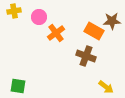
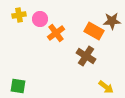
yellow cross: moved 5 px right, 4 px down
pink circle: moved 1 px right, 2 px down
brown cross: rotated 12 degrees clockwise
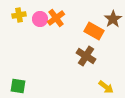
brown star: moved 1 px right, 2 px up; rotated 30 degrees counterclockwise
orange cross: moved 15 px up
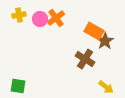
brown star: moved 8 px left, 22 px down
brown cross: moved 1 px left, 3 px down
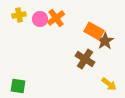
yellow arrow: moved 3 px right, 3 px up
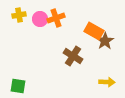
orange cross: rotated 18 degrees clockwise
brown cross: moved 12 px left, 3 px up
yellow arrow: moved 2 px left, 2 px up; rotated 35 degrees counterclockwise
